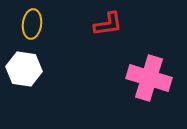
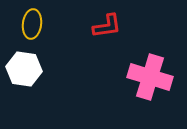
red L-shape: moved 1 px left, 2 px down
pink cross: moved 1 px right, 1 px up
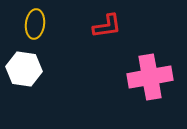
yellow ellipse: moved 3 px right
pink cross: rotated 27 degrees counterclockwise
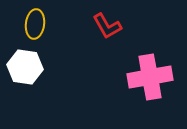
red L-shape: rotated 68 degrees clockwise
white hexagon: moved 1 px right, 2 px up
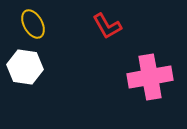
yellow ellipse: moved 2 px left; rotated 36 degrees counterclockwise
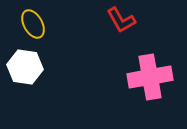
red L-shape: moved 14 px right, 6 px up
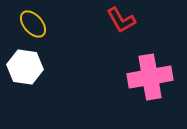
yellow ellipse: rotated 12 degrees counterclockwise
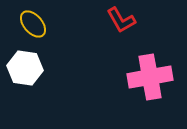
white hexagon: moved 1 px down
